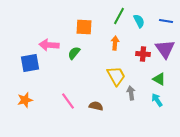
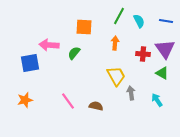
green triangle: moved 3 px right, 6 px up
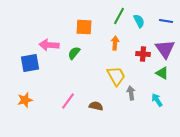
pink line: rotated 72 degrees clockwise
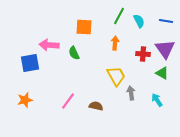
green semicircle: rotated 64 degrees counterclockwise
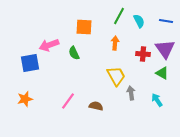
pink arrow: rotated 24 degrees counterclockwise
orange star: moved 1 px up
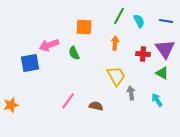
orange star: moved 14 px left, 6 px down
